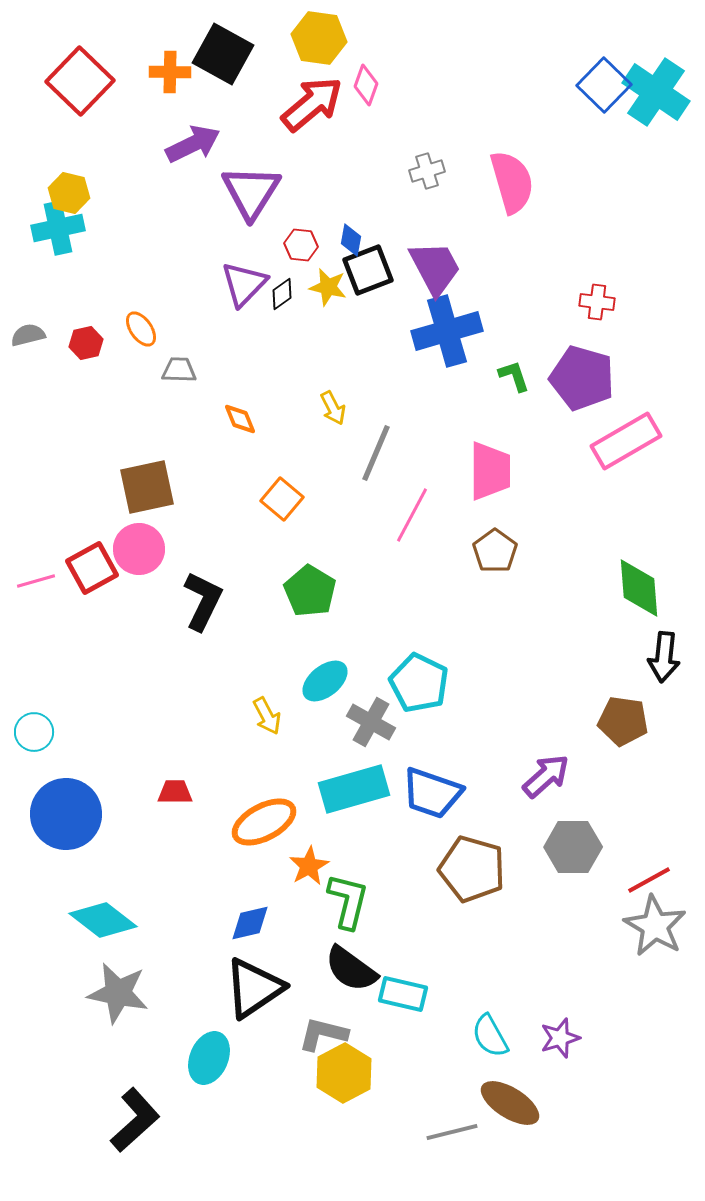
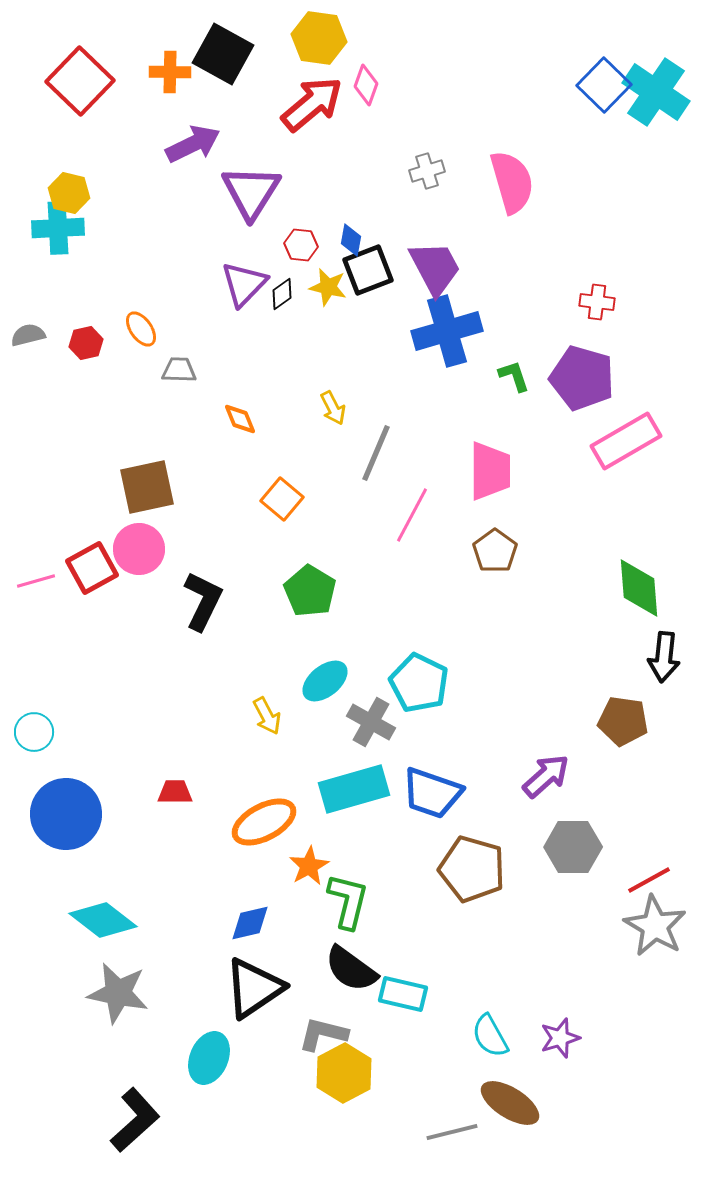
cyan cross at (58, 228): rotated 9 degrees clockwise
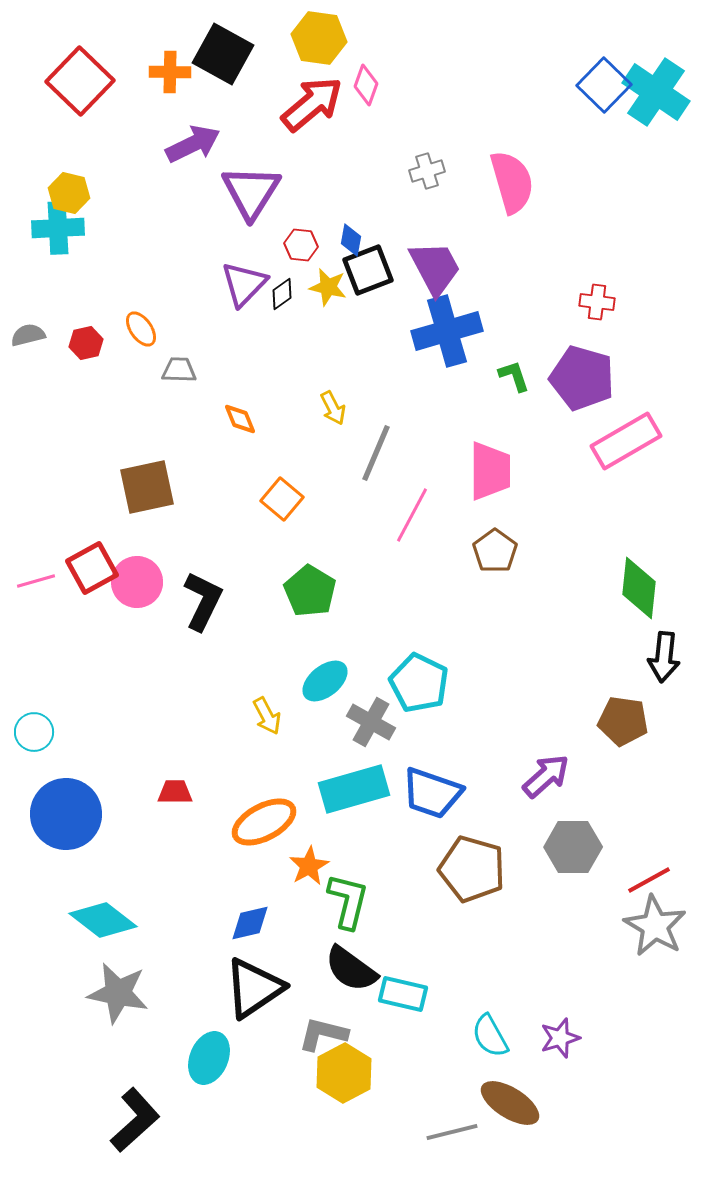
pink circle at (139, 549): moved 2 px left, 33 px down
green diamond at (639, 588): rotated 10 degrees clockwise
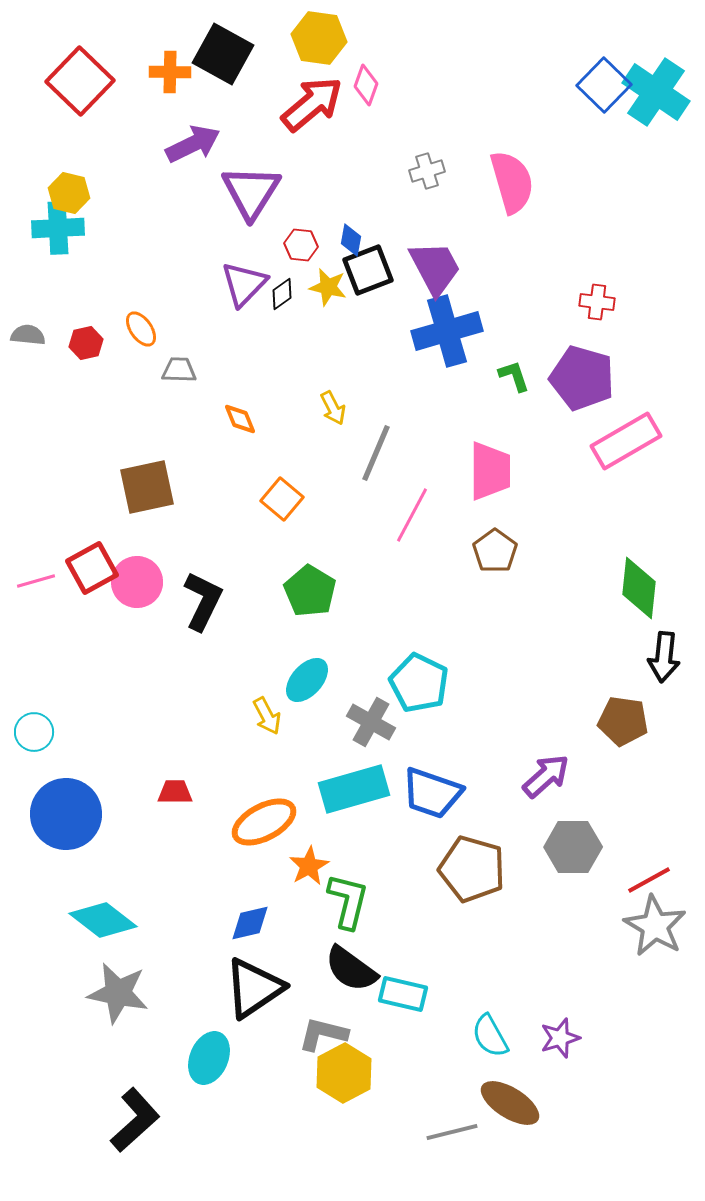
gray semicircle at (28, 335): rotated 20 degrees clockwise
cyan ellipse at (325, 681): moved 18 px left, 1 px up; rotated 9 degrees counterclockwise
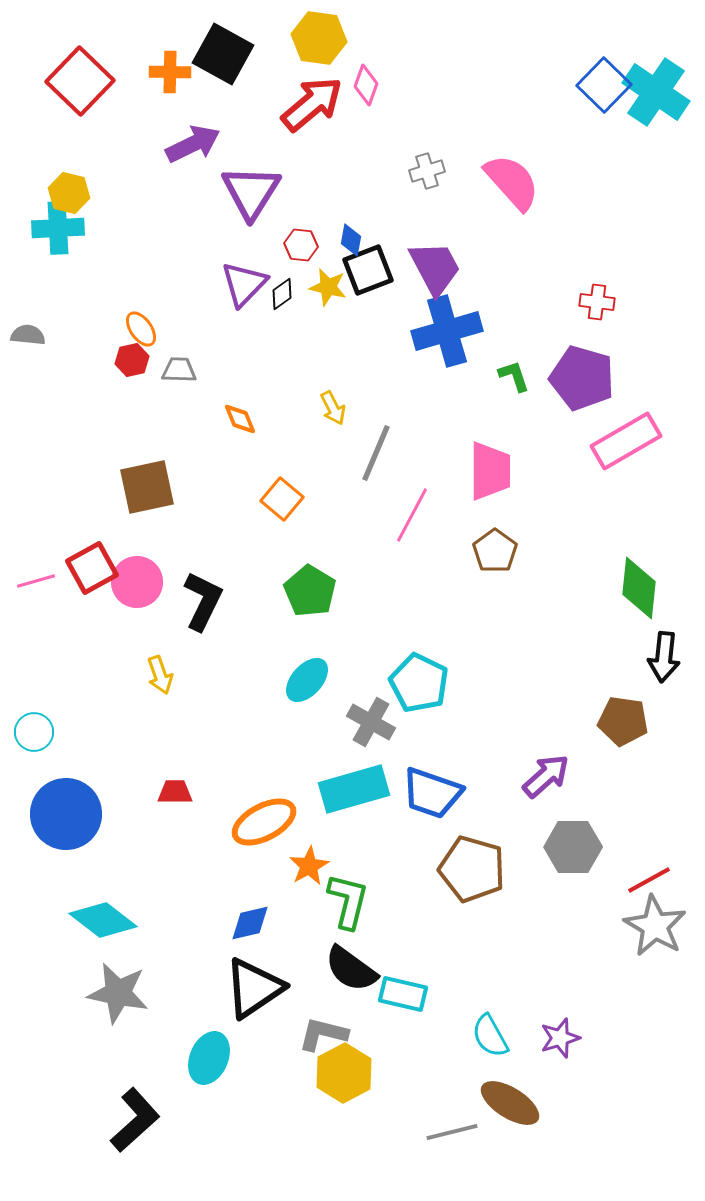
pink semicircle at (512, 182): rotated 26 degrees counterclockwise
red hexagon at (86, 343): moved 46 px right, 17 px down
yellow arrow at (267, 716): moved 107 px left, 41 px up; rotated 9 degrees clockwise
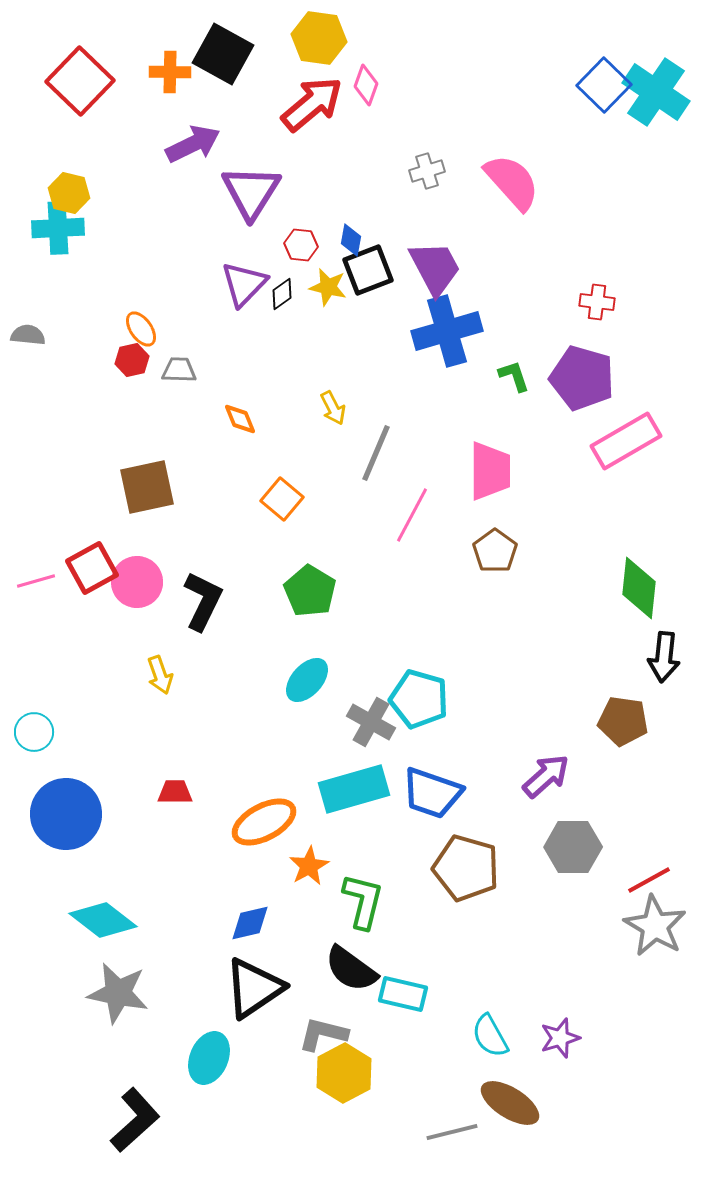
cyan pentagon at (419, 683): moved 16 px down; rotated 10 degrees counterclockwise
brown pentagon at (472, 869): moved 6 px left, 1 px up
green L-shape at (348, 901): moved 15 px right
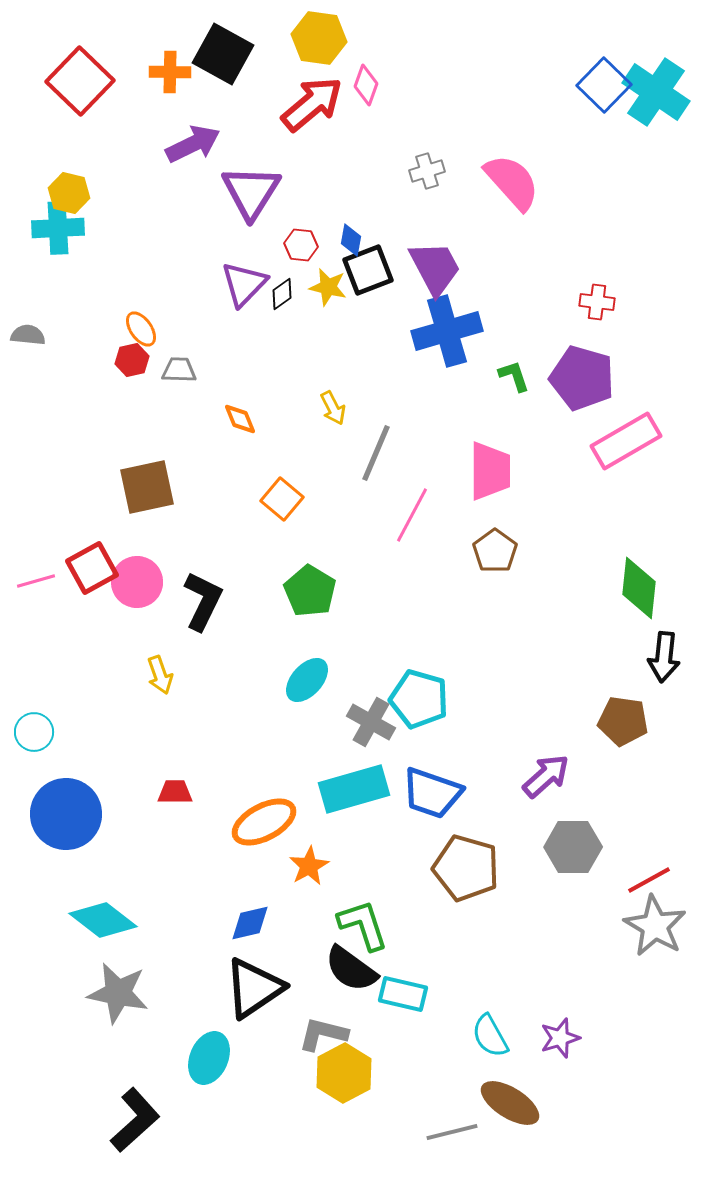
green L-shape at (363, 901): moved 24 px down; rotated 32 degrees counterclockwise
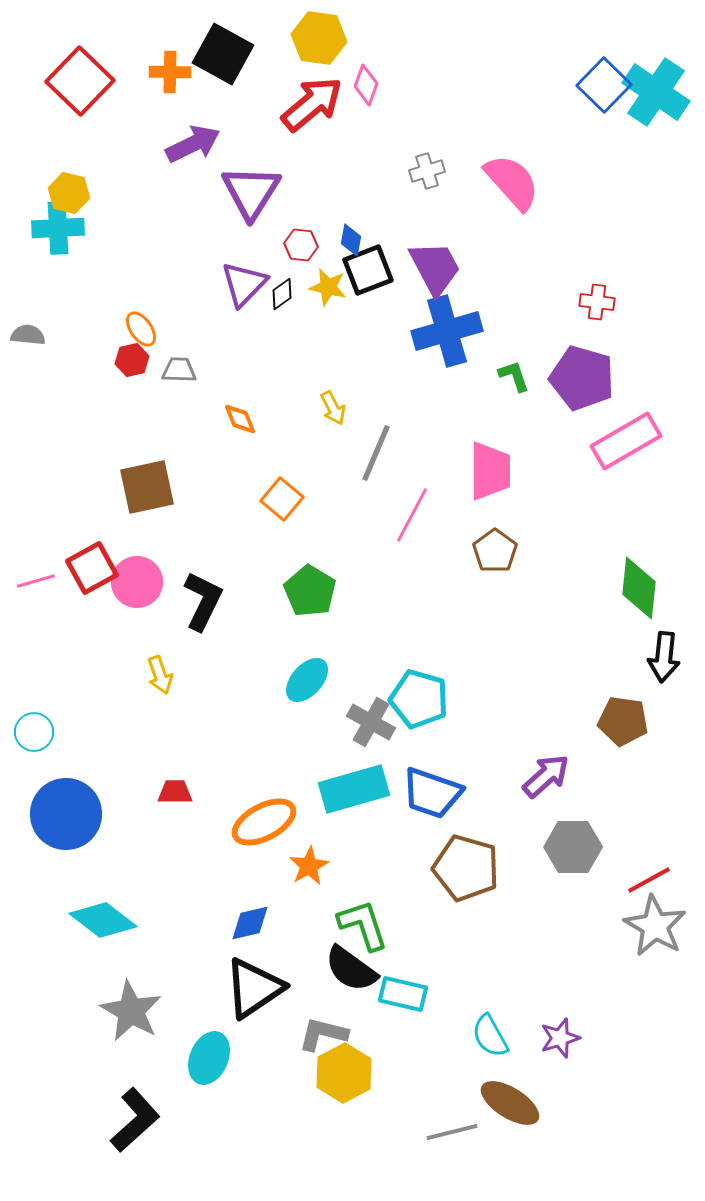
gray star at (118, 993): moved 13 px right, 18 px down; rotated 18 degrees clockwise
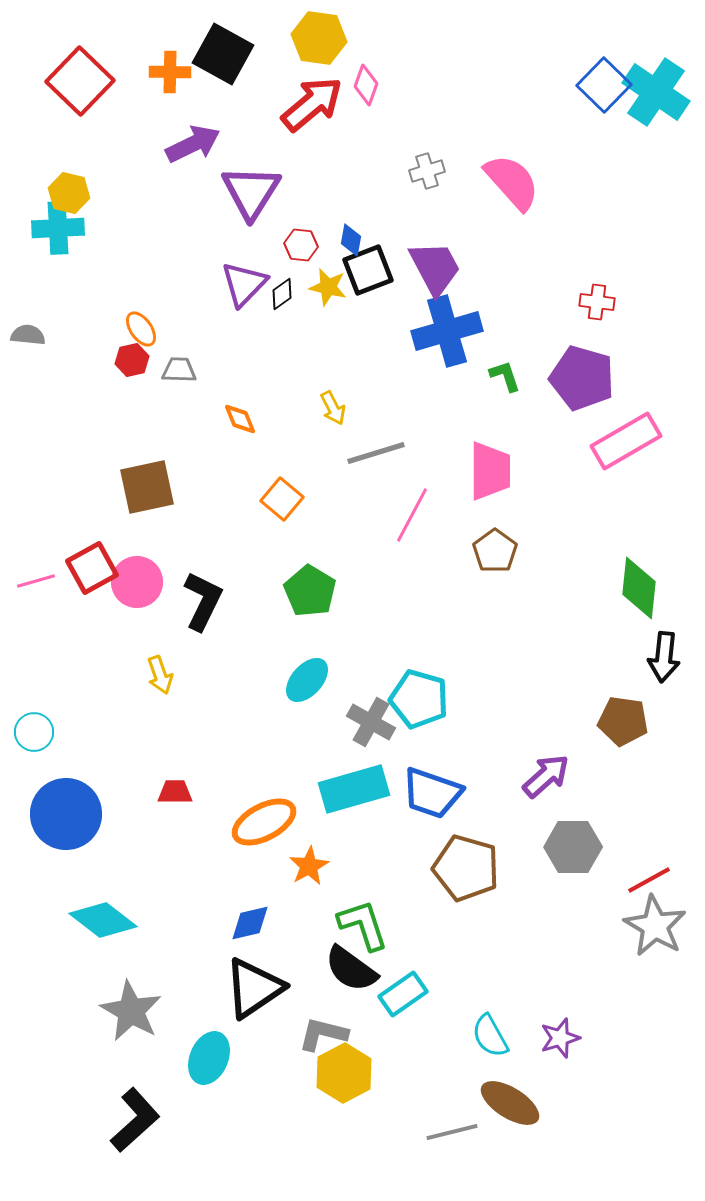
green L-shape at (514, 376): moved 9 px left
gray line at (376, 453): rotated 50 degrees clockwise
cyan rectangle at (403, 994): rotated 48 degrees counterclockwise
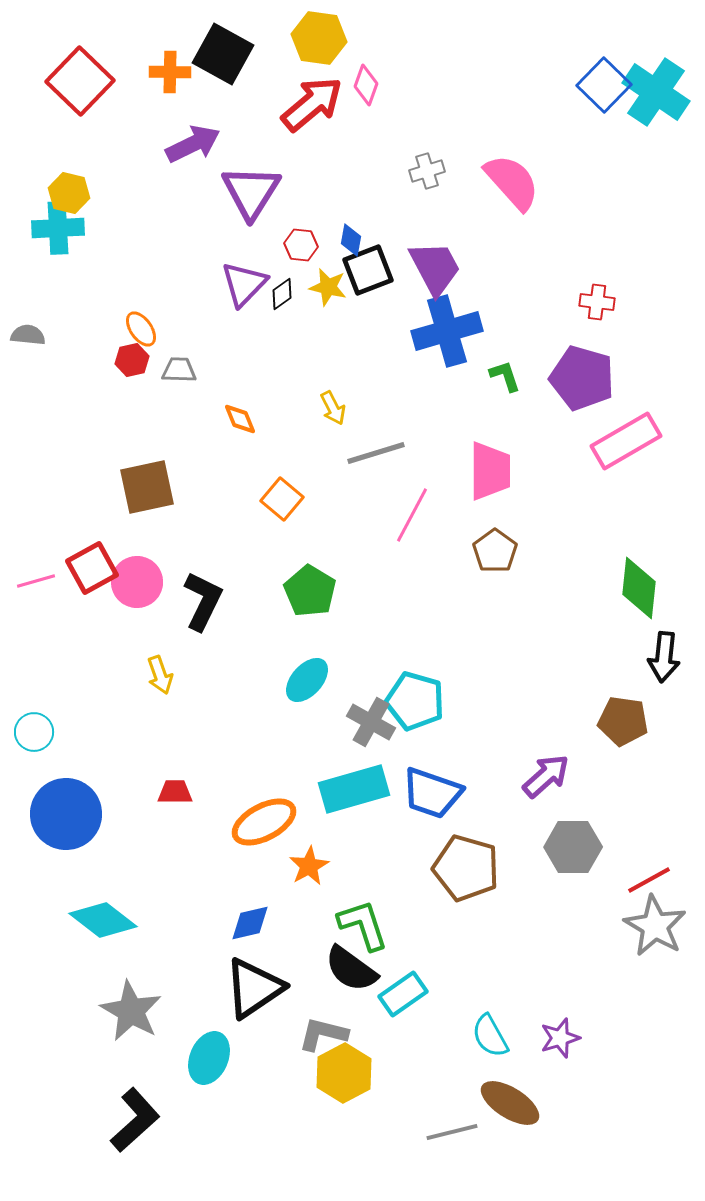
cyan pentagon at (419, 699): moved 4 px left, 2 px down
